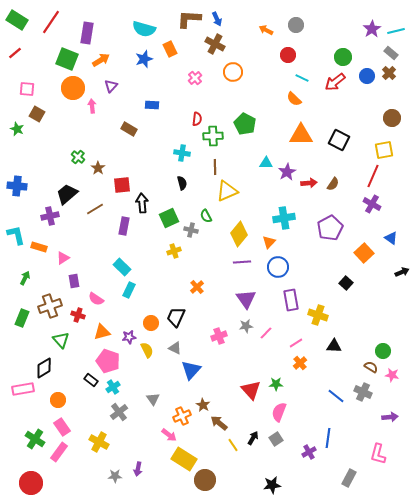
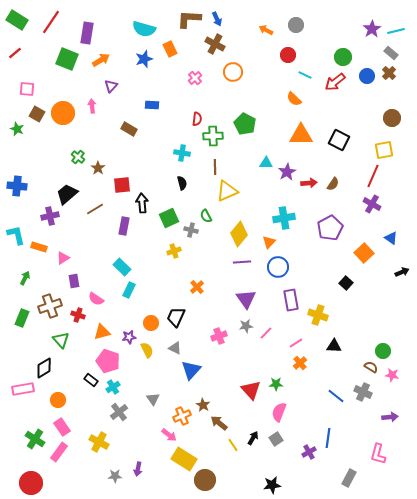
cyan line at (302, 78): moved 3 px right, 3 px up
orange circle at (73, 88): moved 10 px left, 25 px down
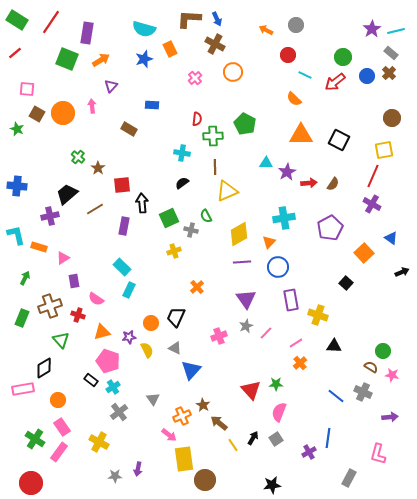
black semicircle at (182, 183): rotated 112 degrees counterclockwise
yellow diamond at (239, 234): rotated 20 degrees clockwise
gray star at (246, 326): rotated 16 degrees counterclockwise
yellow rectangle at (184, 459): rotated 50 degrees clockwise
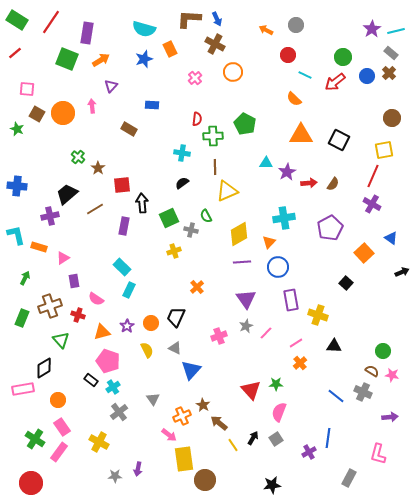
purple star at (129, 337): moved 2 px left, 11 px up; rotated 24 degrees counterclockwise
brown semicircle at (371, 367): moved 1 px right, 4 px down
